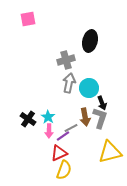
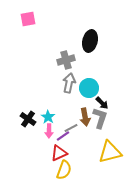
black arrow: rotated 24 degrees counterclockwise
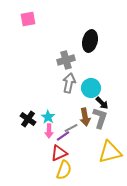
cyan circle: moved 2 px right
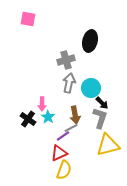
pink square: rotated 21 degrees clockwise
brown arrow: moved 10 px left, 2 px up
pink arrow: moved 7 px left, 27 px up
yellow triangle: moved 2 px left, 7 px up
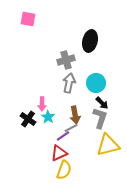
cyan circle: moved 5 px right, 5 px up
